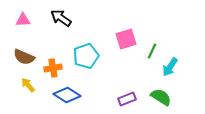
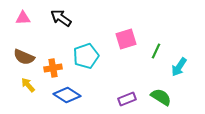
pink triangle: moved 2 px up
green line: moved 4 px right
cyan arrow: moved 9 px right
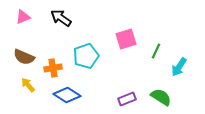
pink triangle: moved 1 px up; rotated 21 degrees counterclockwise
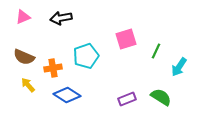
black arrow: rotated 45 degrees counterclockwise
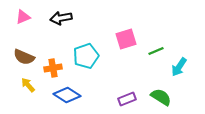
green line: rotated 42 degrees clockwise
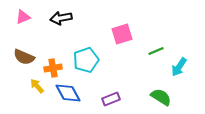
pink square: moved 4 px left, 5 px up
cyan pentagon: moved 4 px down
yellow arrow: moved 9 px right, 1 px down
blue diamond: moved 1 px right, 2 px up; rotated 28 degrees clockwise
purple rectangle: moved 16 px left
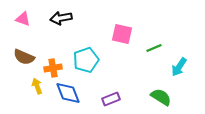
pink triangle: moved 2 px down; rotated 42 degrees clockwise
pink square: rotated 30 degrees clockwise
green line: moved 2 px left, 3 px up
yellow arrow: rotated 21 degrees clockwise
blue diamond: rotated 8 degrees clockwise
